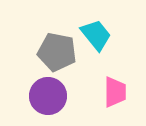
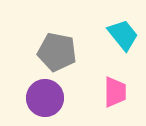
cyan trapezoid: moved 27 px right
purple circle: moved 3 px left, 2 px down
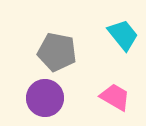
pink trapezoid: moved 5 px down; rotated 60 degrees counterclockwise
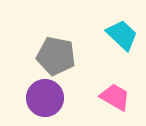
cyan trapezoid: moved 1 px left; rotated 8 degrees counterclockwise
gray pentagon: moved 1 px left, 4 px down
